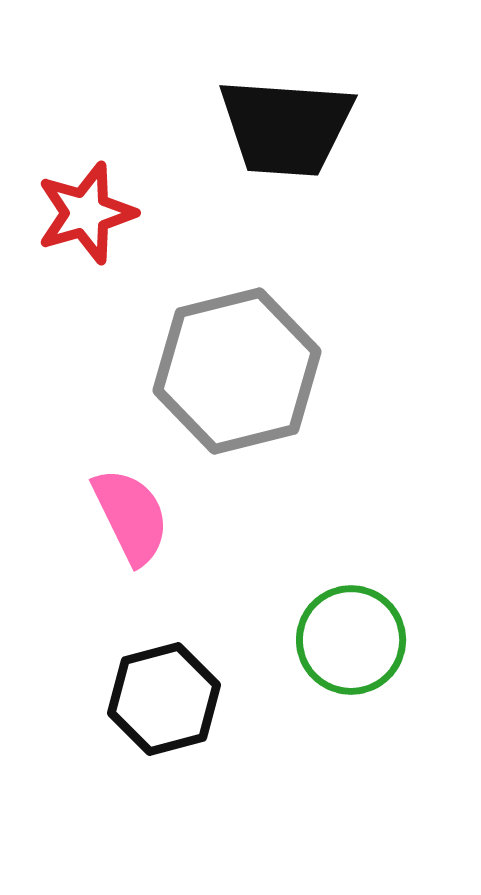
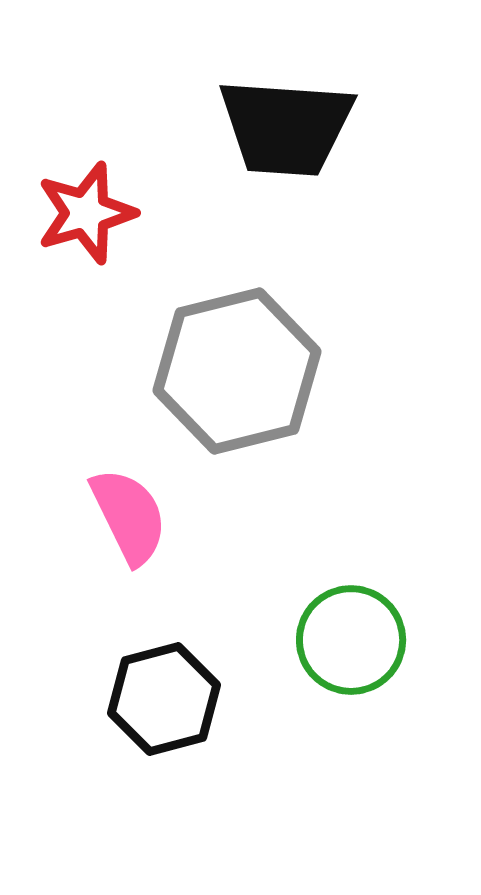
pink semicircle: moved 2 px left
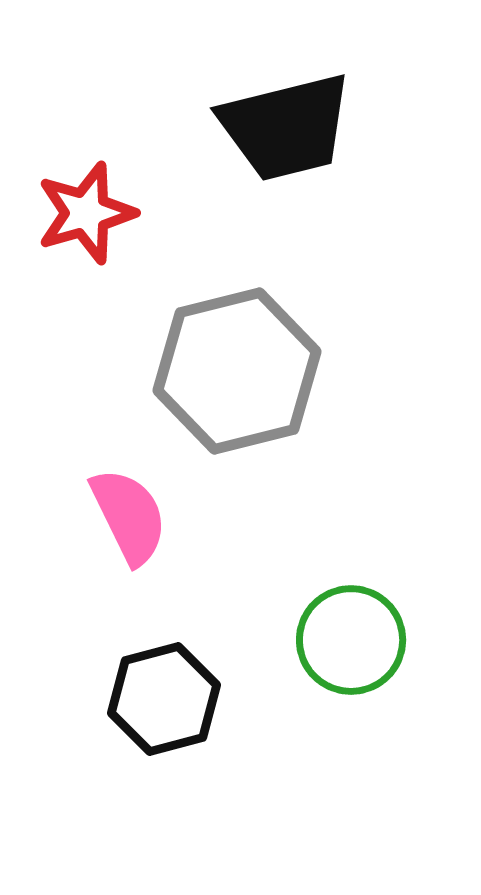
black trapezoid: rotated 18 degrees counterclockwise
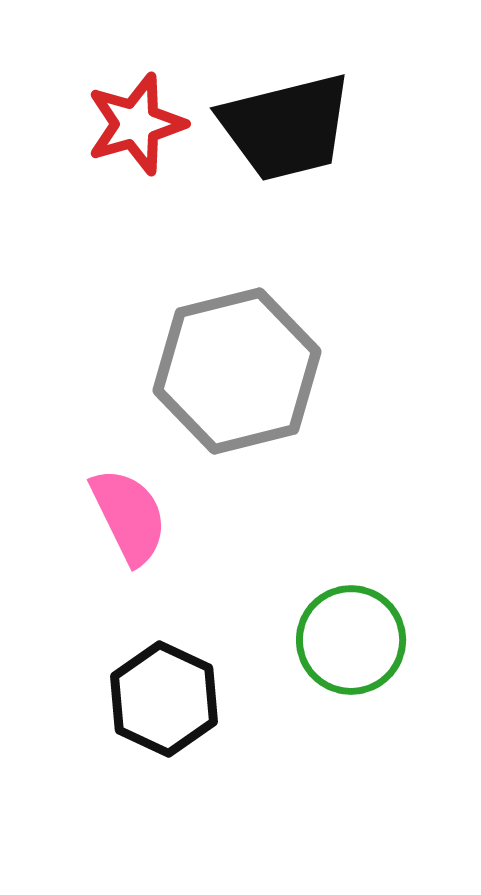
red star: moved 50 px right, 89 px up
black hexagon: rotated 20 degrees counterclockwise
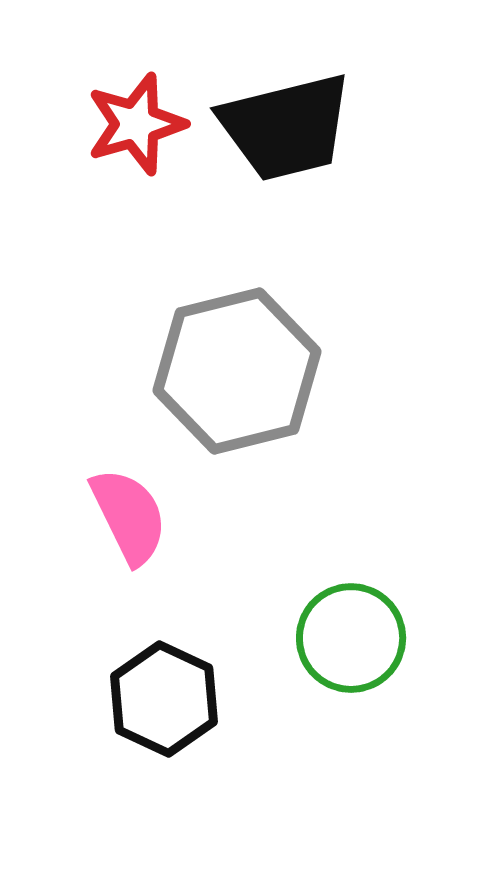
green circle: moved 2 px up
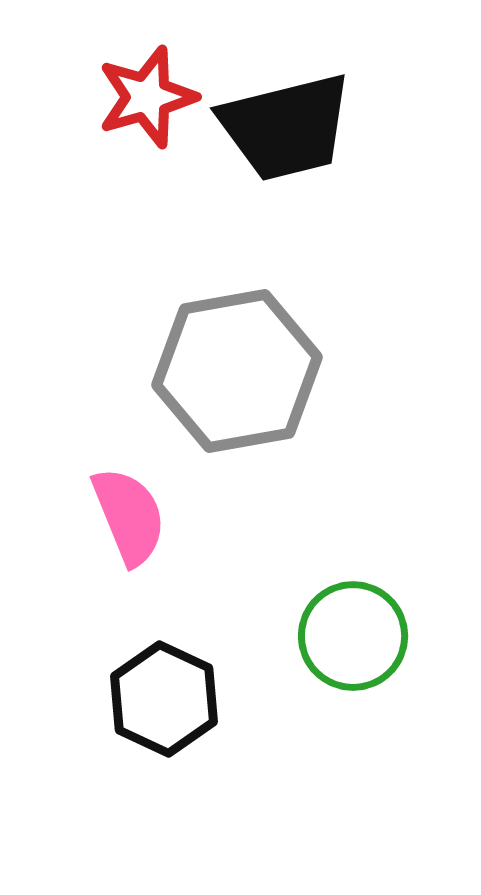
red star: moved 11 px right, 27 px up
gray hexagon: rotated 4 degrees clockwise
pink semicircle: rotated 4 degrees clockwise
green circle: moved 2 px right, 2 px up
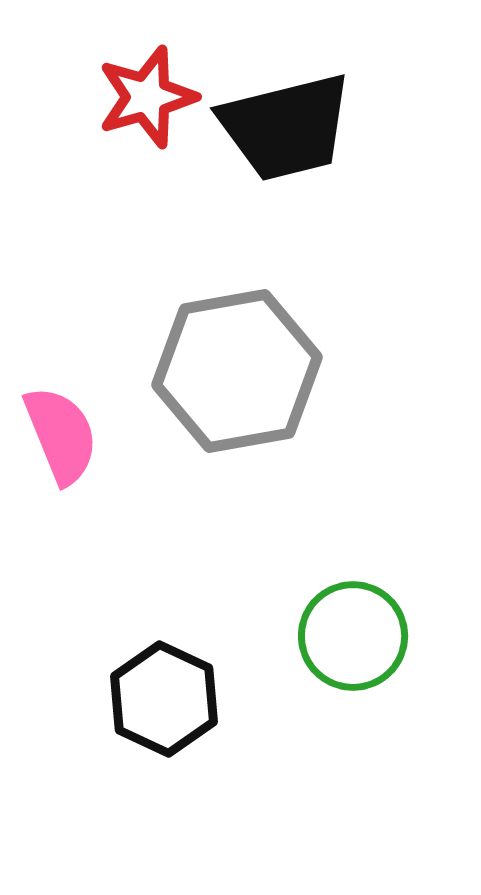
pink semicircle: moved 68 px left, 81 px up
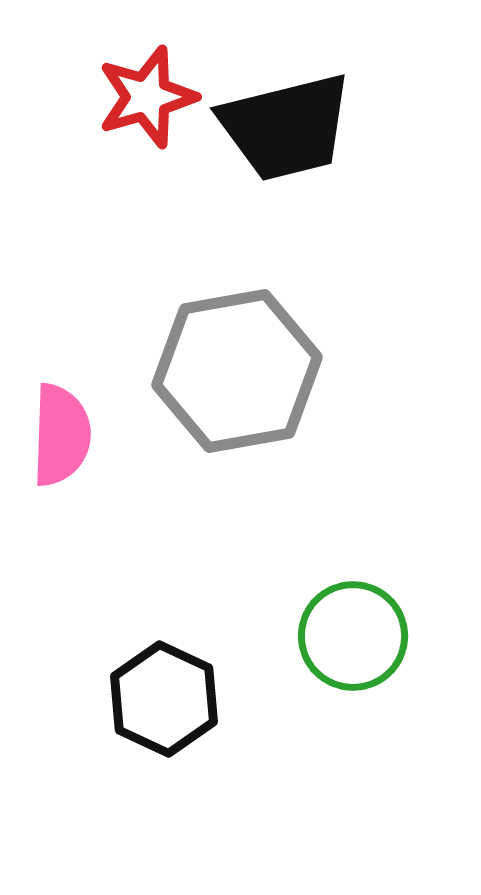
pink semicircle: rotated 24 degrees clockwise
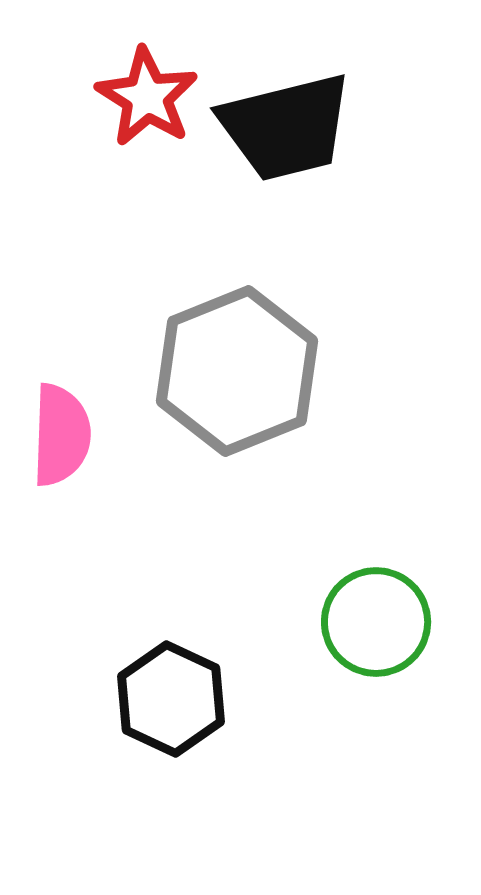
red star: rotated 24 degrees counterclockwise
gray hexagon: rotated 12 degrees counterclockwise
green circle: moved 23 px right, 14 px up
black hexagon: moved 7 px right
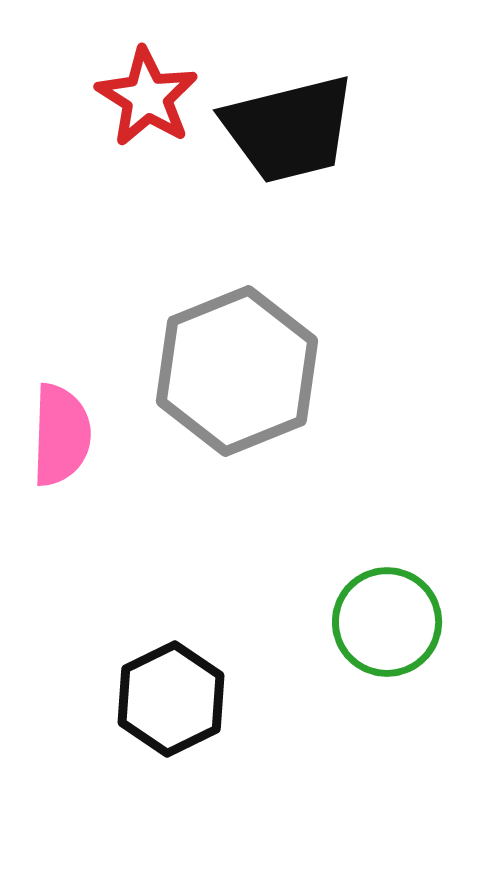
black trapezoid: moved 3 px right, 2 px down
green circle: moved 11 px right
black hexagon: rotated 9 degrees clockwise
